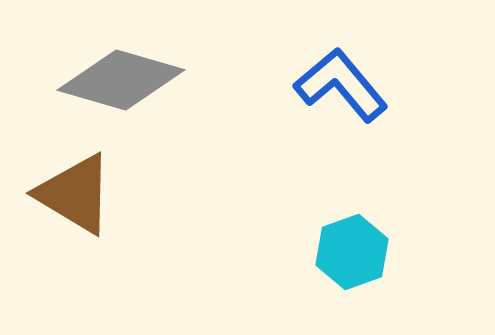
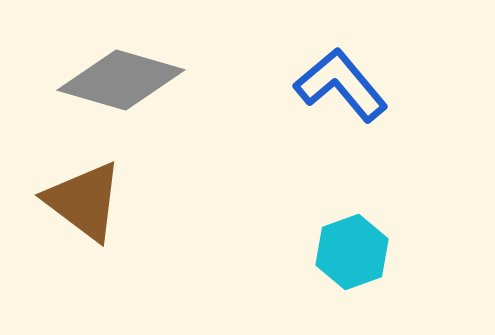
brown triangle: moved 9 px right, 7 px down; rotated 6 degrees clockwise
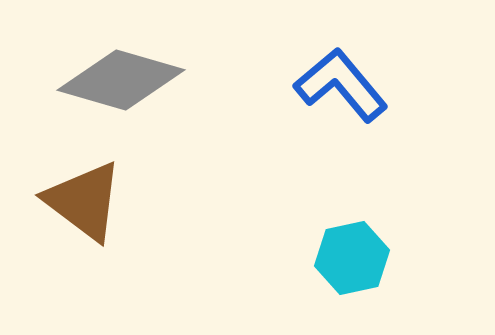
cyan hexagon: moved 6 px down; rotated 8 degrees clockwise
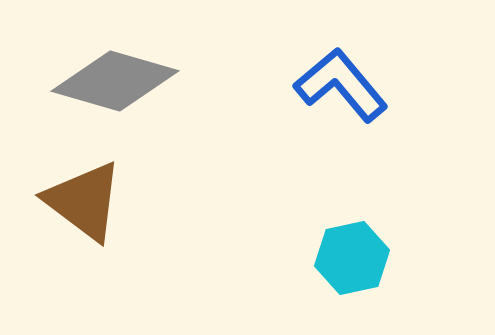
gray diamond: moved 6 px left, 1 px down
